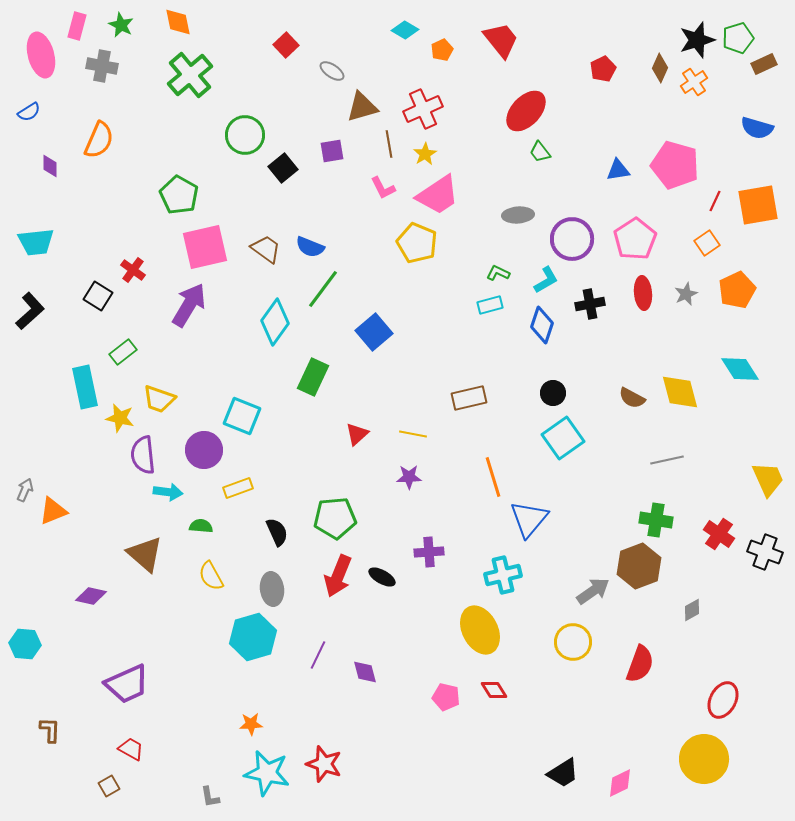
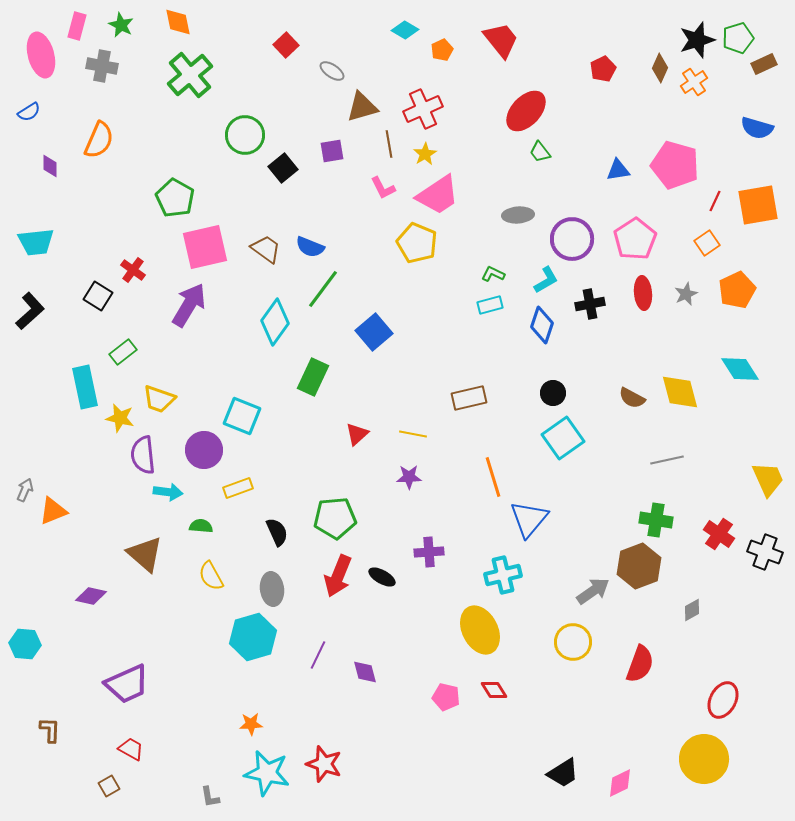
green pentagon at (179, 195): moved 4 px left, 3 px down
green L-shape at (498, 273): moved 5 px left, 1 px down
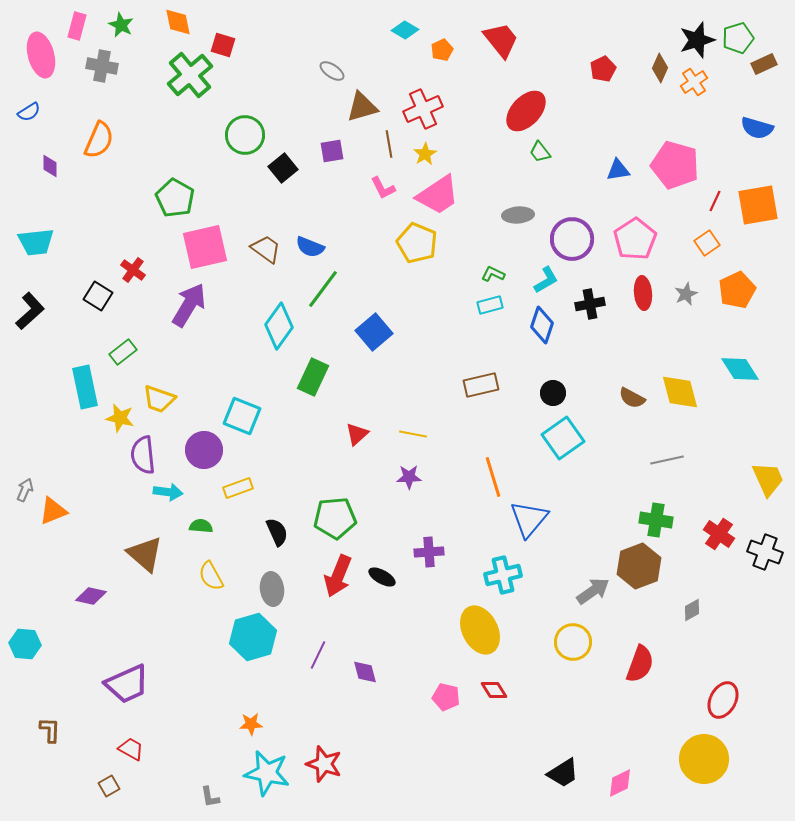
red square at (286, 45): moved 63 px left; rotated 30 degrees counterclockwise
cyan diamond at (275, 322): moved 4 px right, 4 px down
brown rectangle at (469, 398): moved 12 px right, 13 px up
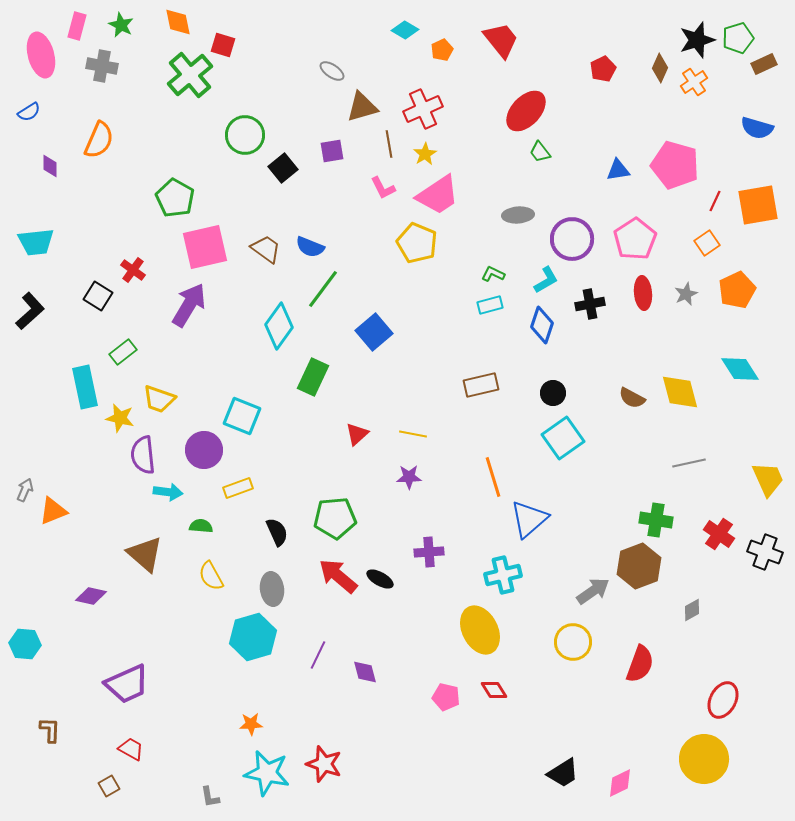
gray line at (667, 460): moved 22 px right, 3 px down
blue triangle at (529, 519): rotated 9 degrees clockwise
red arrow at (338, 576): rotated 108 degrees clockwise
black ellipse at (382, 577): moved 2 px left, 2 px down
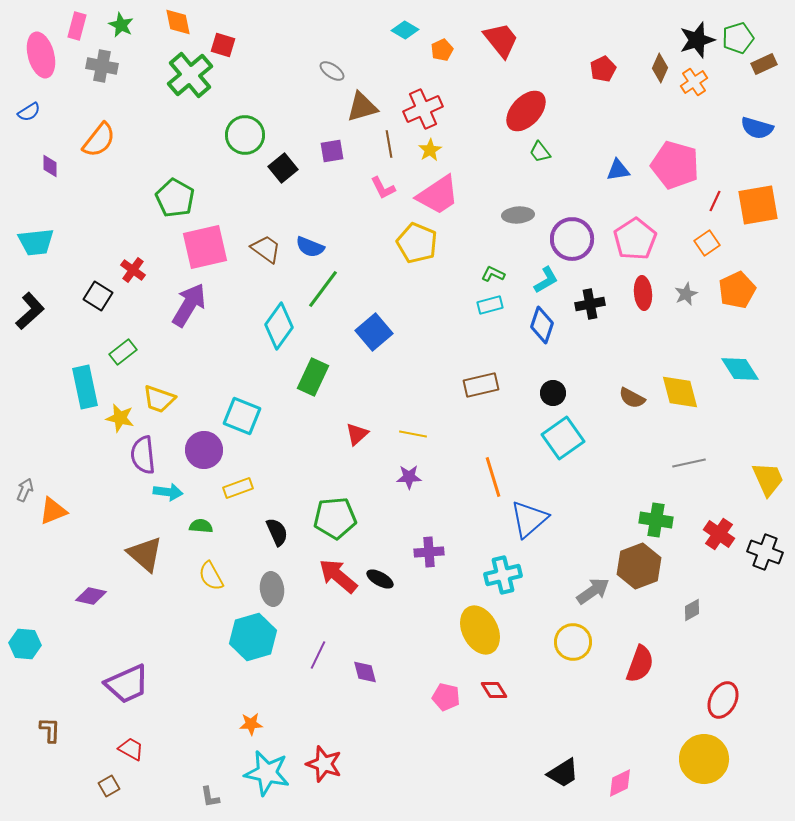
orange semicircle at (99, 140): rotated 15 degrees clockwise
yellow star at (425, 154): moved 5 px right, 4 px up
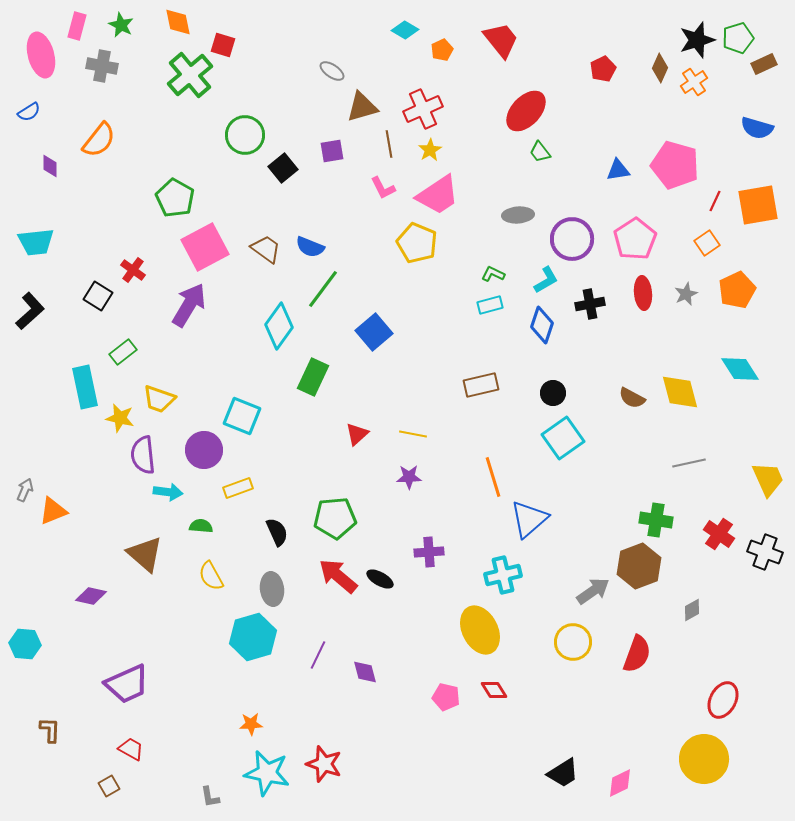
pink square at (205, 247): rotated 15 degrees counterclockwise
red semicircle at (640, 664): moved 3 px left, 10 px up
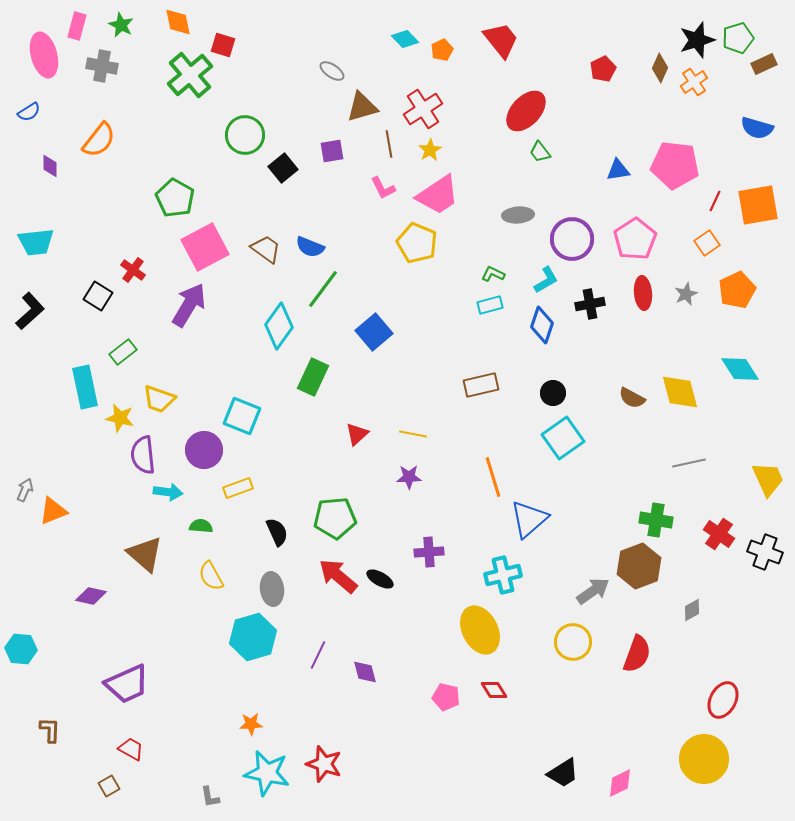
cyan diamond at (405, 30): moved 9 px down; rotated 16 degrees clockwise
pink ellipse at (41, 55): moved 3 px right
red cross at (423, 109): rotated 9 degrees counterclockwise
pink pentagon at (675, 165): rotated 9 degrees counterclockwise
cyan hexagon at (25, 644): moved 4 px left, 5 px down
